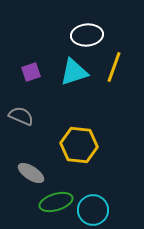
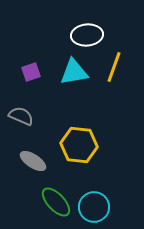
cyan triangle: rotated 8 degrees clockwise
gray ellipse: moved 2 px right, 12 px up
green ellipse: rotated 64 degrees clockwise
cyan circle: moved 1 px right, 3 px up
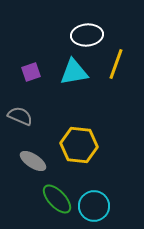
yellow line: moved 2 px right, 3 px up
gray semicircle: moved 1 px left
green ellipse: moved 1 px right, 3 px up
cyan circle: moved 1 px up
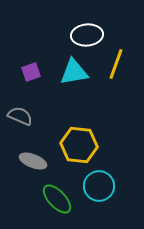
gray ellipse: rotated 12 degrees counterclockwise
cyan circle: moved 5 px right, 20 px up
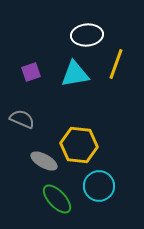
cyan triangle: moved 1 px right, 2 px down
gray semicircle: moved 2 px right, 3 px down
gray ellipse: moved 11 px right; rotated 8 degrees clockwise
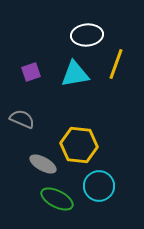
gray ellipse: moved 1 px left, 3 px down
green ellipse: rotated 20 degrees counterclockwise
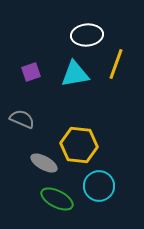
gray ellipse: moved 1 px right, 1 px up
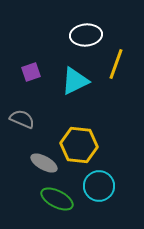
white ellipse: moved 1 px left
cyan triangle: moved 7 px down; rotated 16 degrees counterclockwise
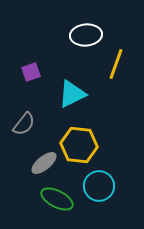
cyan triangle: moved 3 px left, 13 px down
gray semicircle: moved 2 px right, 5 px down; rotated 105 degrees clockwise
gray ellipse: rotated 68 degrees counterclockwise
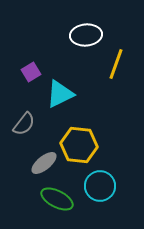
purple square: rotated 12 degrees counterclockwise
cyan triangle: moved 12 px left
cyan circle: moved 1 px right
